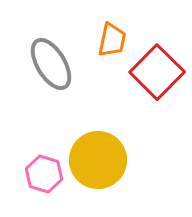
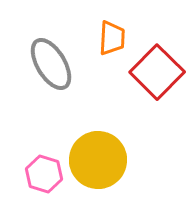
orange trapezoid: moved 2 px up; rotated 9 degrees counterclockwise
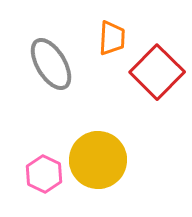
pink hexagon: rotated 9 degrees clockwise
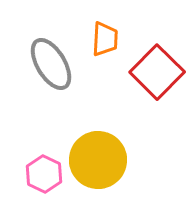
orange trapezoid: moved 7 px left, 1 px down
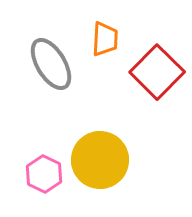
yellow circle: moved 2 px right
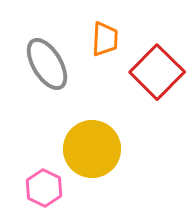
gray ellipse: moved 4 px left
yellow circle: moved 8 px left, 11 px up
pink hexagon: moved 14 px down
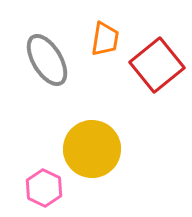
orange trapezoid: rotated 6 degrees clockwise
gray ellipse: moved 4 px up
red square: moved 7 px up; rotated 6 degrees clockwise
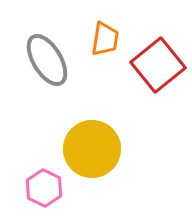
red square: moved 1 px right
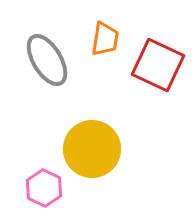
red square: rotated 26 degrees counterclockwise
